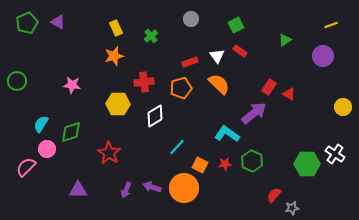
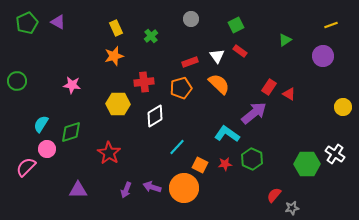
green hexagon at (252, 161): moved 2 px up
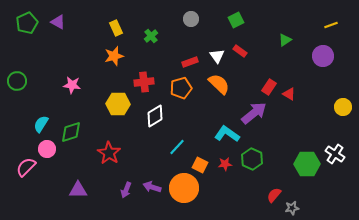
green square at (236, 25): moved 5 px up
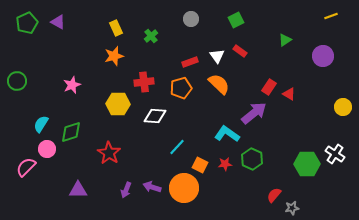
yellow line at (331, 25): moved 9 px up
pink star at (72, 85): rotated 30 degrees counterclockwise
white diamond at (155, 116): rotated 35 degrees clockwise
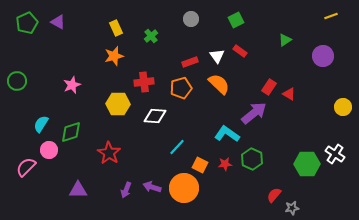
pink circle at (47, 149): moved 2 px right, 1 px down
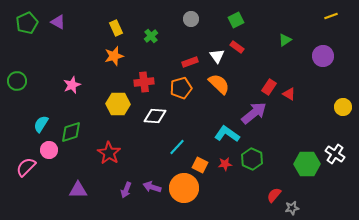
red rectangle at (240, 51): moved 3 px left, 4 px up
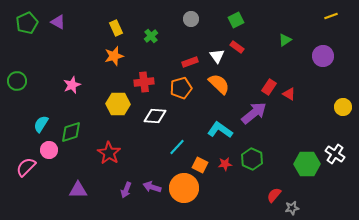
cyan L-shape at (227, 134): moved 7 px left, 4 px up
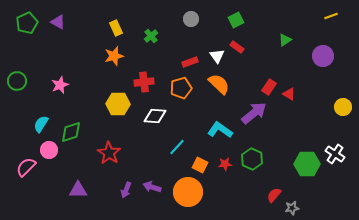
pink star at (72, 85): moved 12 px left
orange circle at (184, 188): moved 4 px right, 4 px down
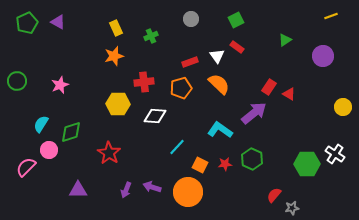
green cross at (151, 36): rotated 16 degrees clockwise
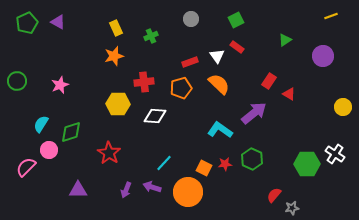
red rectangle at (269, 87): moved 6 px up
cyan line at (177, 147): moved 13 px left, 16 px down
orange square at (200, 165): moved 4 px right, 3 px down
